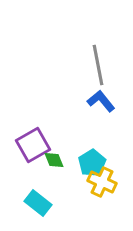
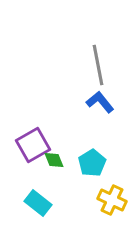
blue L-shape: moved 1 px left, 1 px down
yellow cross: moved 10 px right, 18 px down
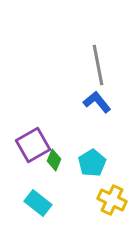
blue L-shape: moved 3 px left
green diamond: rotated 45 degrees clockwise
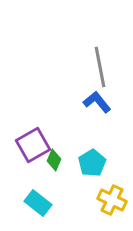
gray line: moved 2 px right, 2 px down
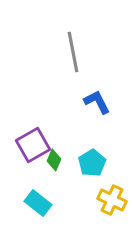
gray line: moved 27 px left, 15 px up
blue L-shape: rotated 12 degrees clockwise
